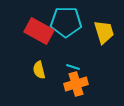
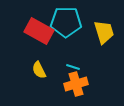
yellow semicircle: rotated 12 degrees counterclockwise
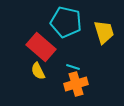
cyan pentagon: rotated 12 degrees clockwise
red rectangle: moved 2 px right, 16 px down; rotated 12 degrees clockwise
yellow semicircle: moved 1 px left, 1 px down
